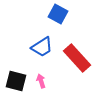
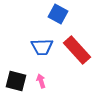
blue trapezoid: rotated 30 degrees clockwise
red rectangle: moved 8 px up
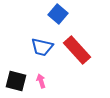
blue square: rotated 12 degrees clockwise
blue trapezoid: rotated 15 degrees clockwise
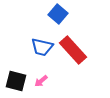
red rectangle: moved 4 px left
pink arrow: rotated 112 degrees counterclockwise
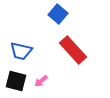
blue trapezoid: moved 21 px left, 4 px down
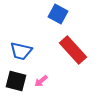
blue square: rotated 12 degrees counterclockwise
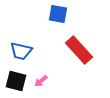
blue square: rotated 18 degrees counterclockwise
red rectangle: moved 6 px right
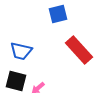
blue square: rotated 24 degrees counterclockwise
pink arrow: moved 3 px left, 7 px down
